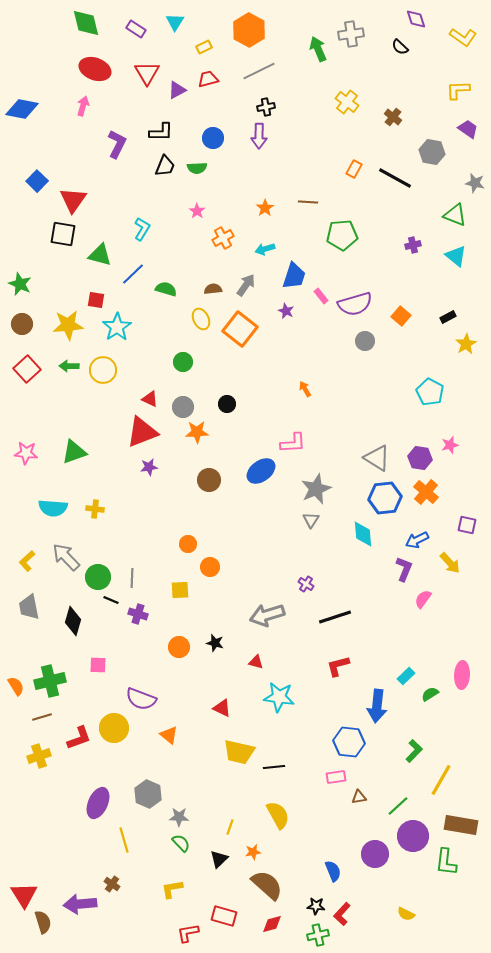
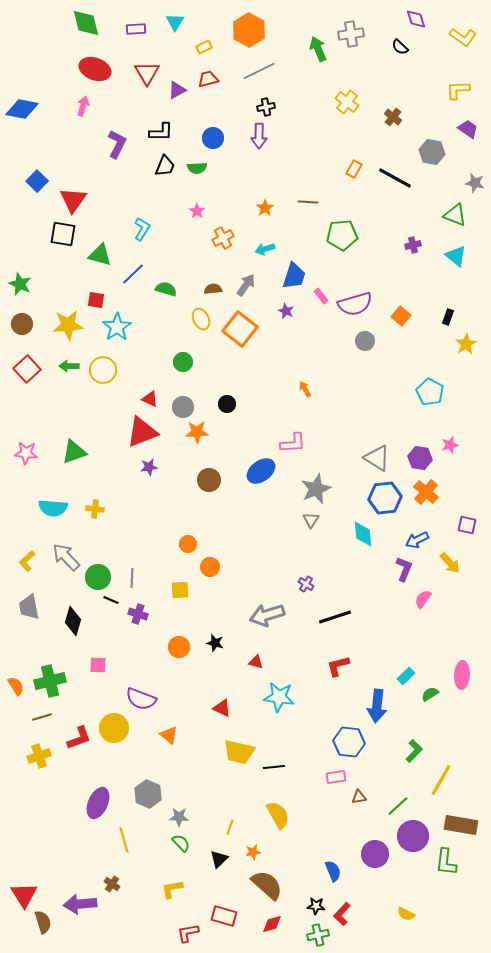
purple rectangle at (136, 29): rotated 36 degrees counterclockwise
black rectangle at (448, 317): rotated 42 degrees counterclockwise
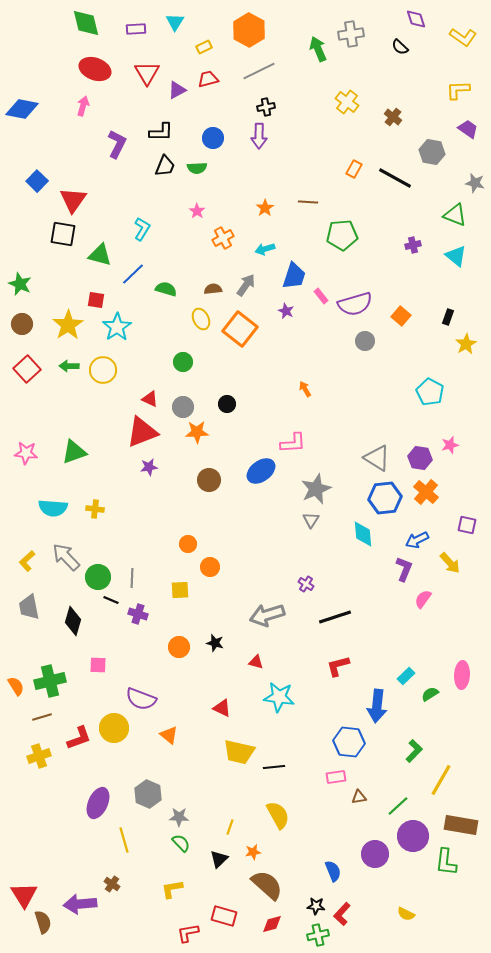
yellow star at (68, 325): rotated 28 degrees counterclockwise
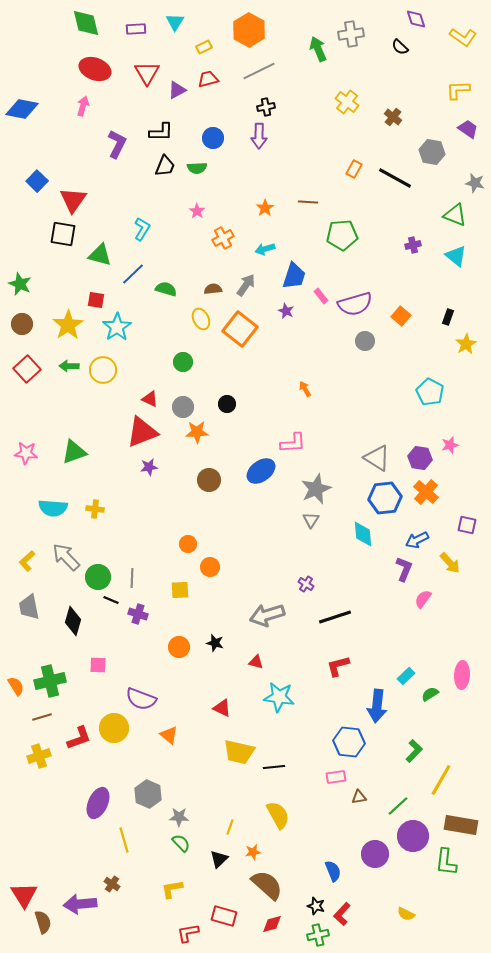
black star at (316, 906): rotated 12 degrees clockwise
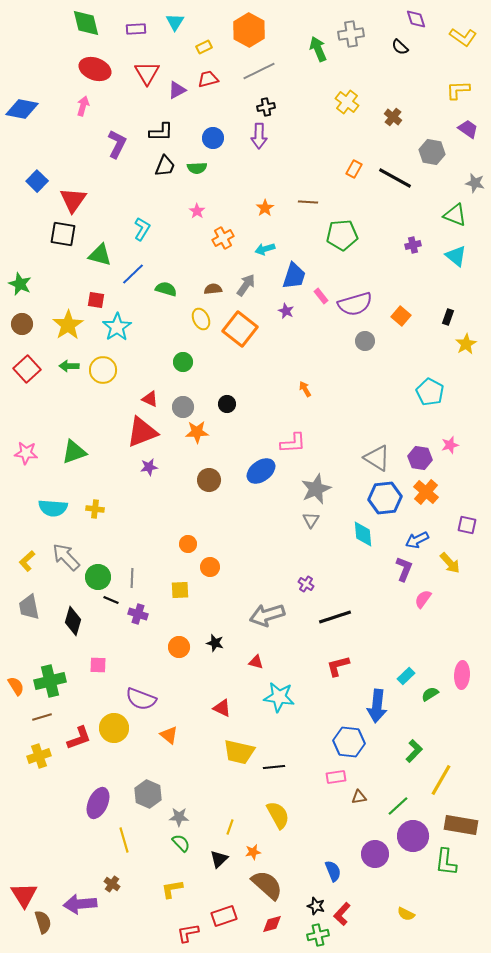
red rectangle at (224, 916): rotated 35 degrees counterclockwise
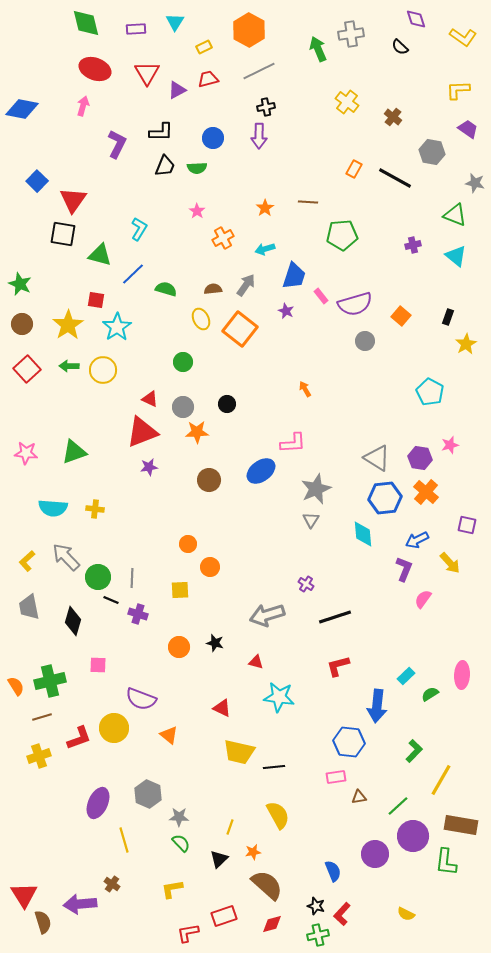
cyan L-shape at (142, 229): moved 3 px left
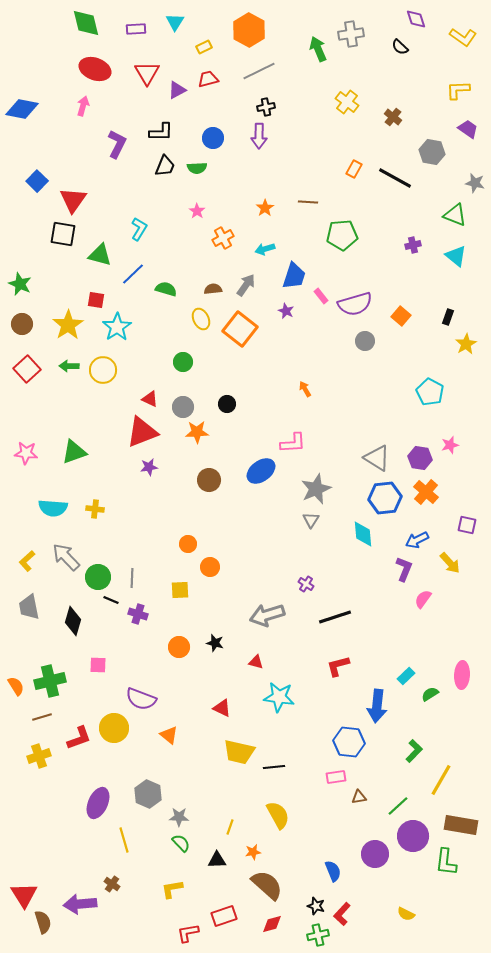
black triangle at (219, 859): moved 2 px left, 1 px down; rotated 42 degrees clockwise
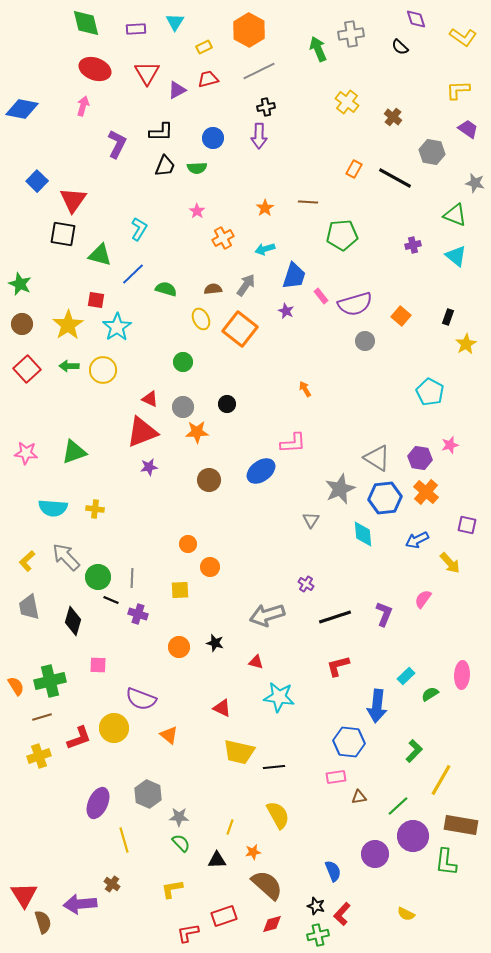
gray star at (316, 489): moved 24 px right
purple L-shape at (404, 569): moved 20 px left, 45 px down
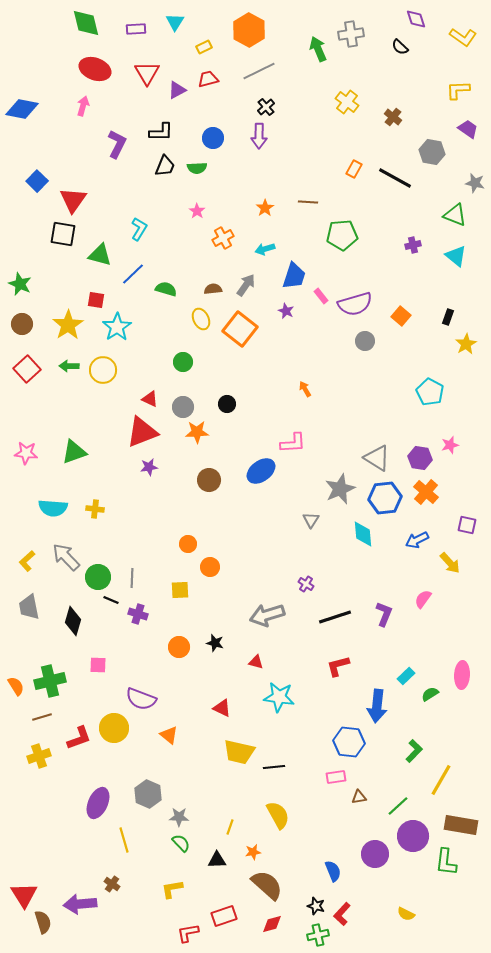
black cross at (266, 107): rotated 30 degrees counterclockwise
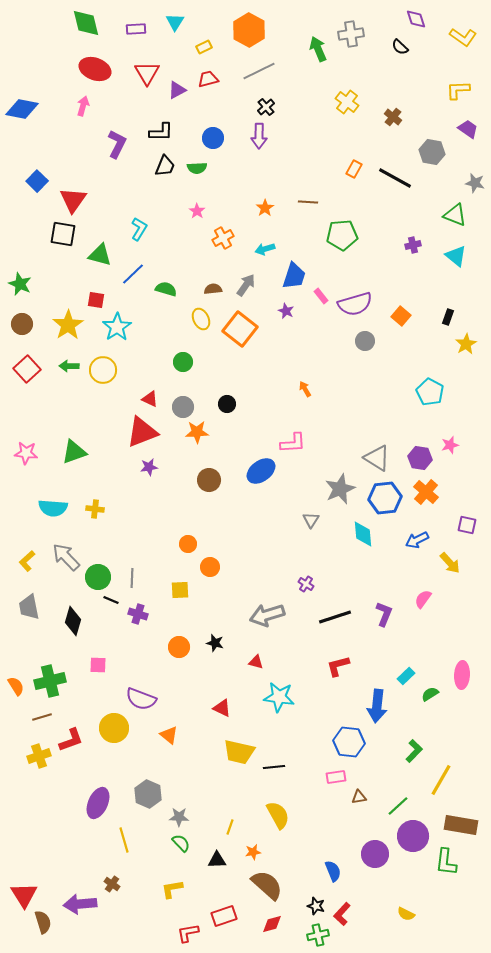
red L-shape at (79, 738): moved 8 px left, 2 px down
